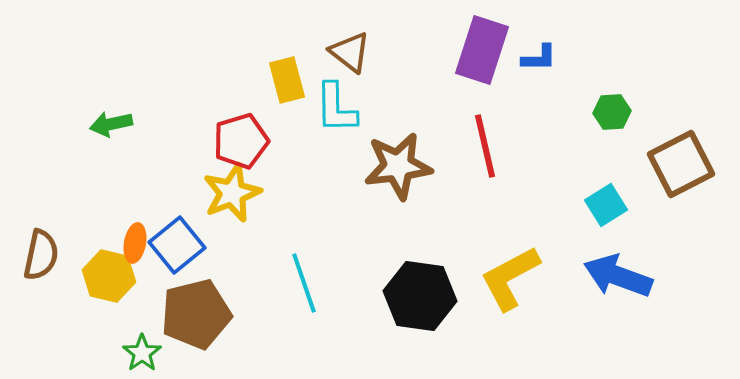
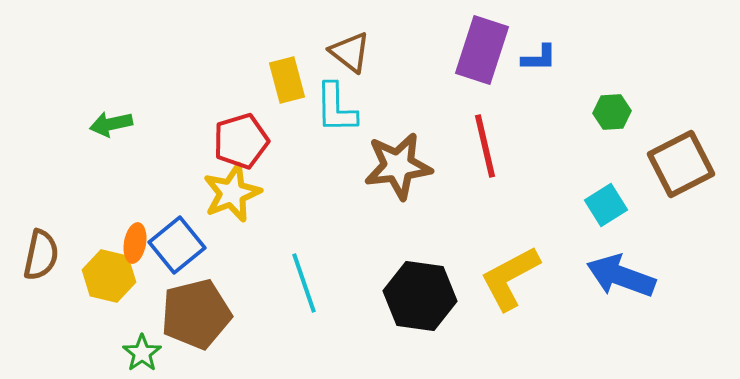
blue arrow: moved 3 px right
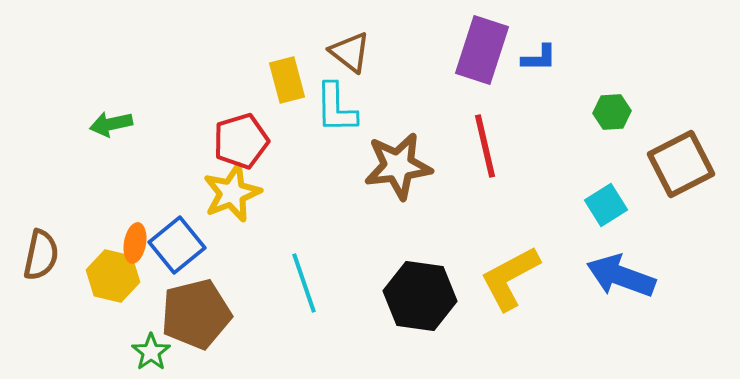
yellow hexagon: moved 4 px right
green star: moved 9 px right, 1 px up
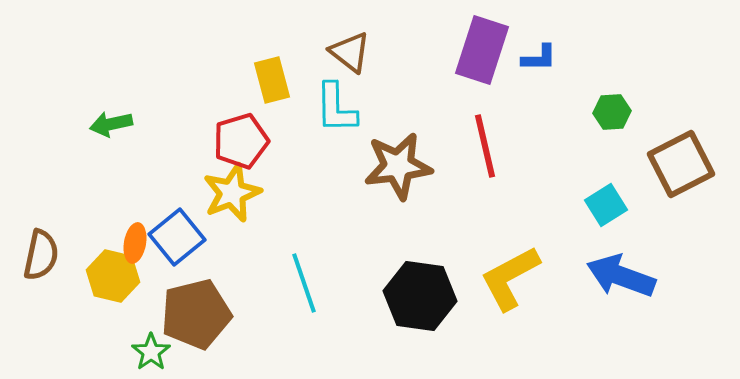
yellow rectangle: moved 15 px left
blue square: moved 8 px up
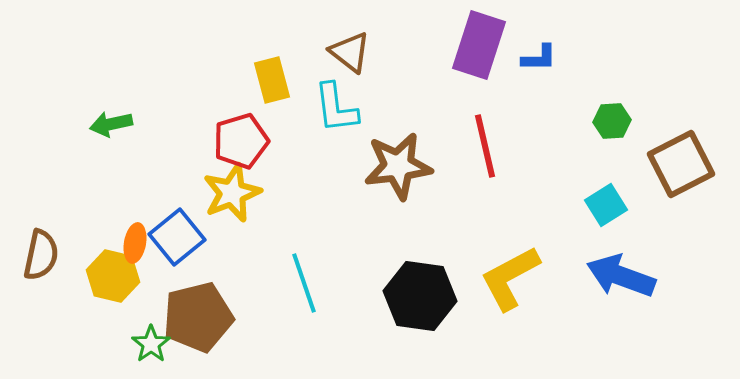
purple rectangle: moved 3 px left, 5 px up
cyan L-shape: rotated 6 degrees counterclockwise
green hexagon: moved 9 px down
brown pentagon: moved 2 px right, 3 px down
green star: moved 8 px up
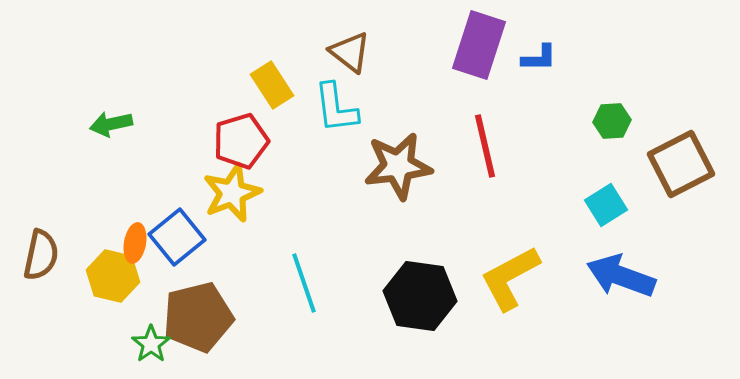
yellow rectangle: moved 5 px down; rotated 18 degrees counterclockwise
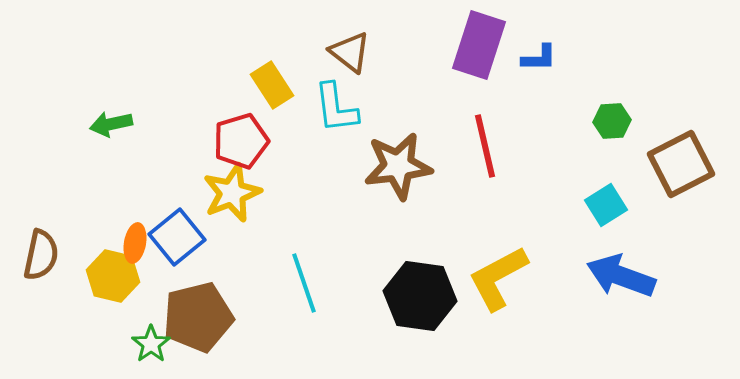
yellow L-shape: moved 12 px left
